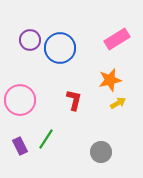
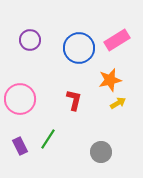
pink rectangle: moved 1 px down
blue circle: moved 19 px right
pink circle: moved 1 px up
green line: moved 2 px right
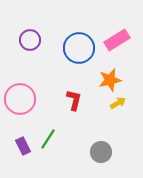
purple rectangle: moved 3 px right
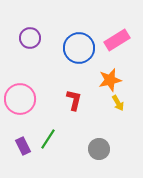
purple circle: moved 2 px up
yellow arrow: rotated 91 degrees clockwise
gray circle: moved 2 px left, 3 px up
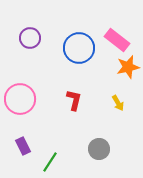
pink rectangle: rotated 70 degrees clockwise
orange star: moved 18 px right, 13 px up
green line: moved 2 px right, 23 px down
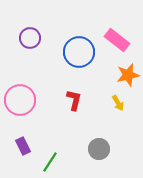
blue circle: moved 4 px down
orange star: moved 8 px down
pink circle: moved 1 px down
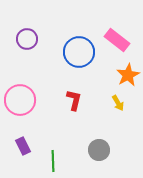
purple circle: moved 3 px left, 1 px down
orange star: rotated 15 degrees counterclockwise
gray circle: moved 1 px down
green line: moved 3 px right, 1 px up; rotated 35 degrees counterclockwise
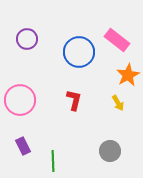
gray circle: moved 11 px right, 1 px down
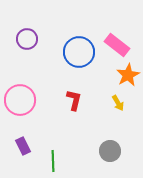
pink rectangle: moved 5 px down
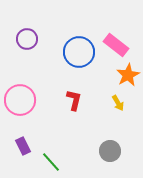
pink rectangle: moved 1 px left
green line: moved 2 px left, 1 px down; rotated 40 degrees counterclockwise
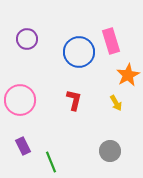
pink rectangle: moved 5 px left, 4 px up; rotated 35 degrees clockwise
yellow arrow: moved 2 px left
green line: rotated 20 degrees clockwise
